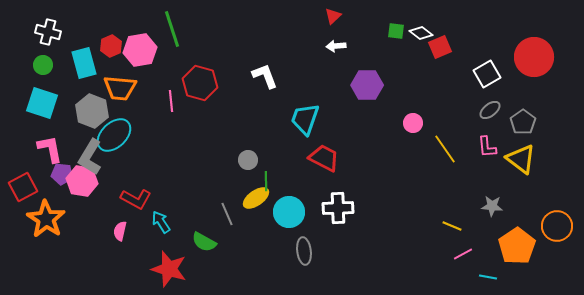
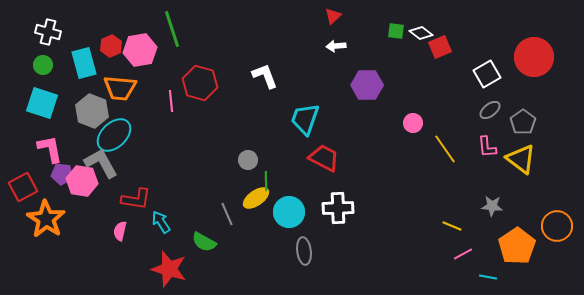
gray L-shape at (90, 157): moved 11 px right, 6 px down; rotated 120 degrees clockwise
red L-shape at (136, 199): rotated 20 degrees counterclockwise
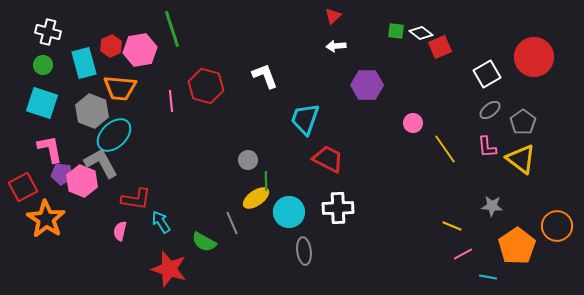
red hexagon at (200, 83): moved 6 px right, 3 px down
red trapezoid at (324, 158): moved 4 px right, 1 px down
pink hexagon at (82, 181): rotated 12 degrees clockwise
gray line at (227, 214): moved 5 px right, 9 px down
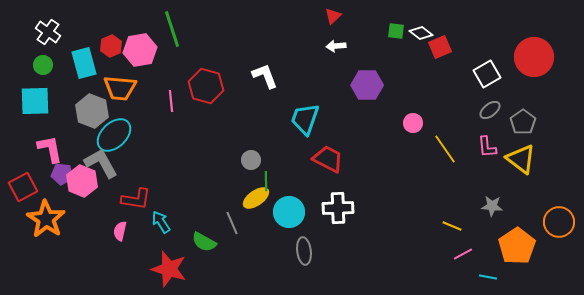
white cross at (48, 32): rotated 20 degrees clockwise
cyan square at (42, 103): moved 7 px left, 2 px up; rotated 20 degrees counterclockwise
gray circle at (248, 160): moved 3 px right
orange circle at (557, 226): moved 2 px right, 4 px up
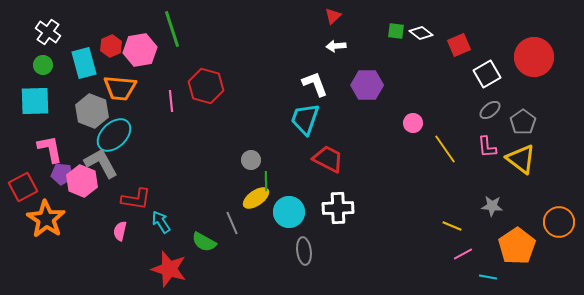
red square at (440, 47): moved 19 px right, 2 px up
white L-shape at (265, 76): moved 50 px right, 8 px down
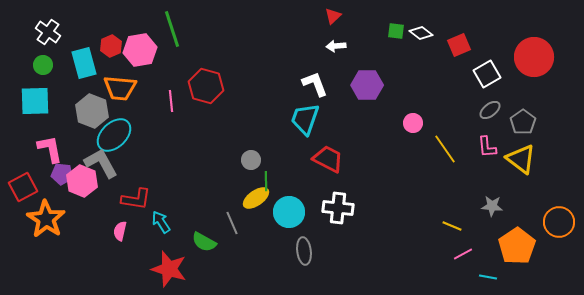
white cross at (338, 208): rotated 8 degrees clockwise
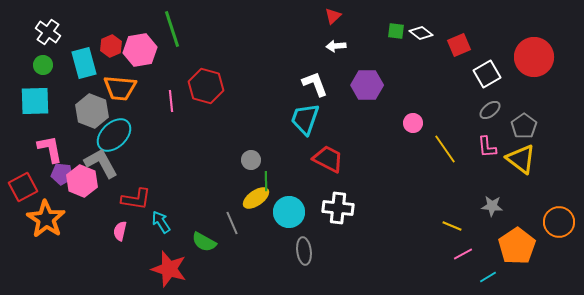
gray pentagon at (523, 122): moved 1 px right, 4 px down
cyan line at (488, 277): rotated 42 degrees counterclockwise
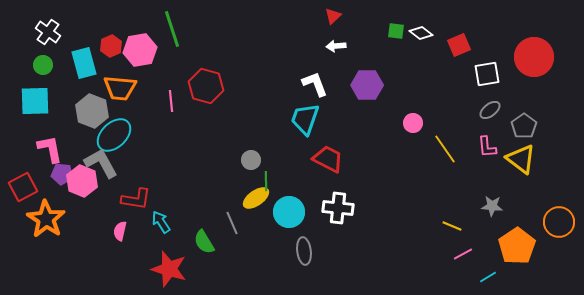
white square at (487, 74): rotated 20 degrees clockwise
green semicircle at (204, 242): rotated 30 degrees clockwise
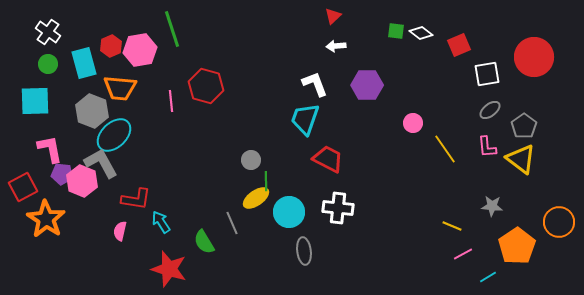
green circle at (43, 65): moved 5 px right, 1 px up
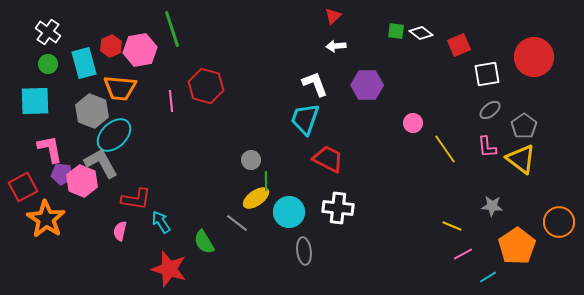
gray line at (232, 223): moved 5 px right; rotated 30 degrees counterclockwise
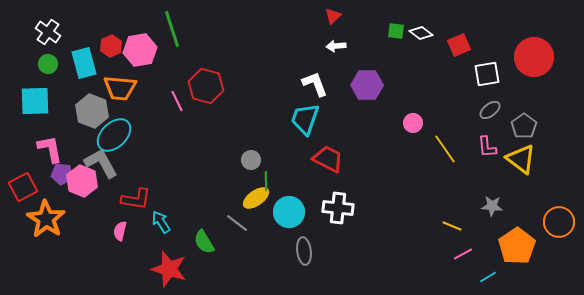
pink line at (171, 101): moved 6 px right; rotated 20 degrees counterclockwise
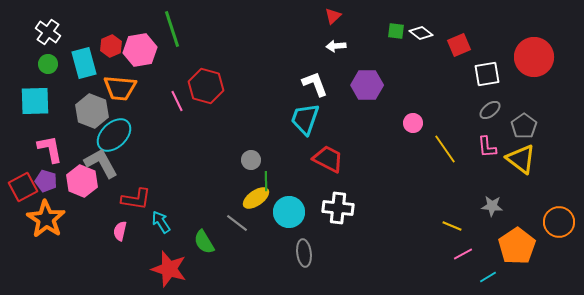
purple pentagon at (62, 174): moved 16 px left, 7 px down; rotated 10 degrees clockwise
gray ellipse at (304, 251): moved 2 px down
